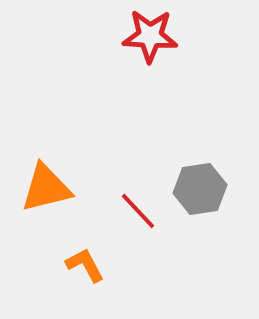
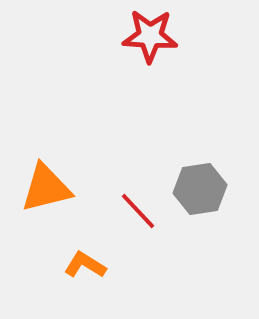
orange L-shape: rotated 30 degrees counterclockwise
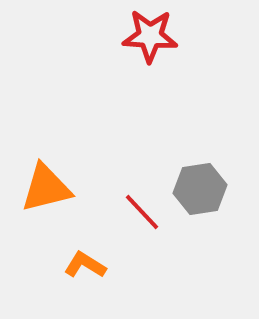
red line: moved 4 px right, 1 px down
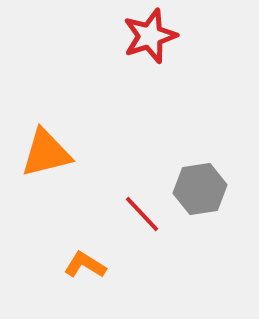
red star: rotated 22 degrees counterclockwise
orange triangle: moved 35 px up
red line: moved 2 px down
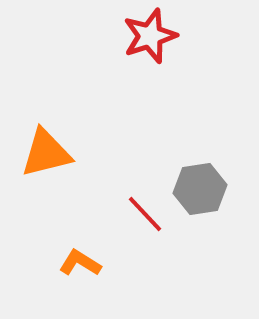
red line: moved 3 px right
orange L-shape: moved 5 px left, 2 px up
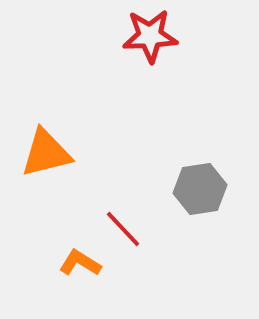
red star: rotated 16 degrees clockwise
red line: moved 22 px left, 15 px down
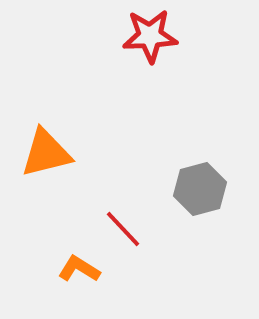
gray hexagon: rotated 6 degrees counterclockwise
orange L-shape: moved 1 px left, 6 px down
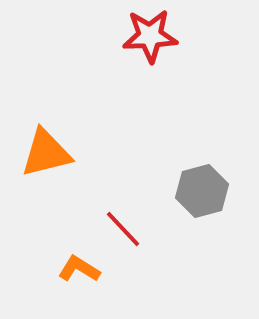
gray hexagon: moved 2 px right, 2 px down
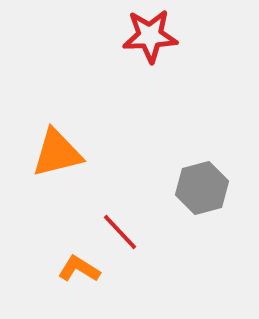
orange triangle: moved 11 px right
gray hexagon: moved 3 px up
red line: moved 3 px left, 3 px down
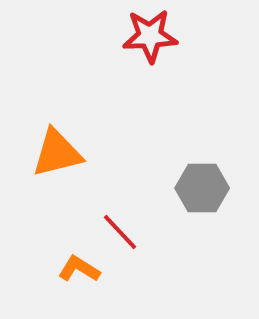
gray hexagon: rotated 15 degrees clockwise
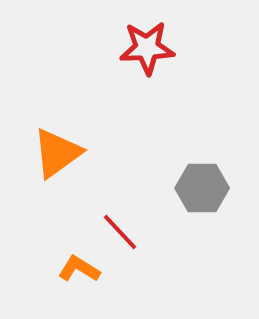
red star: moved 3 px left, 12 px down
orange triangle: rotated 22 degrees counterclockwise
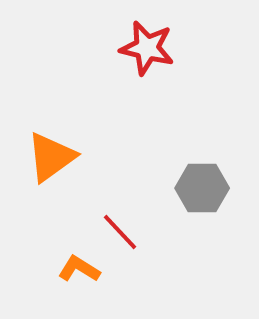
red star: rotated 16 degrees clockwise
orange triangle: moved 6 px left, 4 px down
